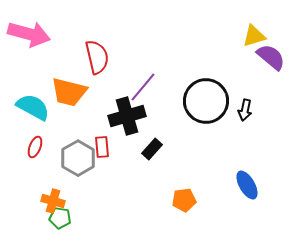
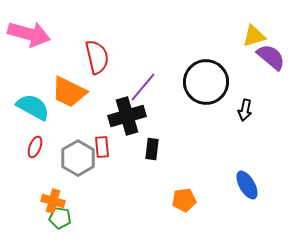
orange trapezoid: rotated 12 degrees clockwise
black circle: moved 19 px up
black rectangle: rotated 35 degrees counterclockwise
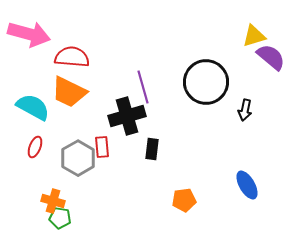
red semicircle: moved 25 px left; rotated 72 degrees counterclockwise
purple line: rotated 56 degrees counterclockwise
